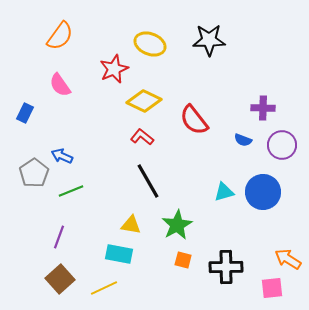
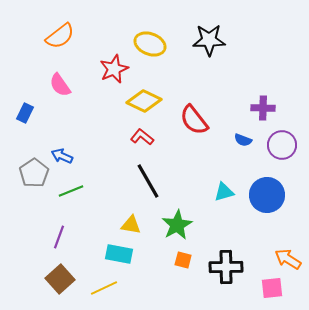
orange semicircle: rotated 16 degrees clockwise
blue circle: moved 4 px right, 3 px down
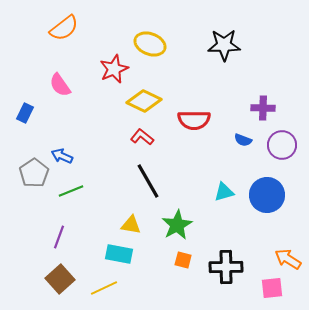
orange semicircle: moved 4 px right, 8 px up
black star: moved 15 px right, 5 px down
red semicircle: rotated 52 degrees counterclockwise
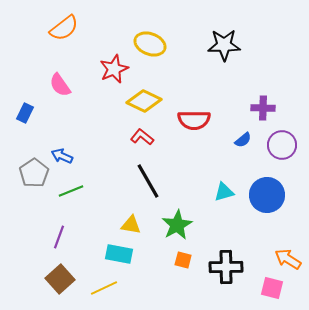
blue semicircle: rotated 60 degrees counterclockwise
pink square: rotated 20 degrees clockwise
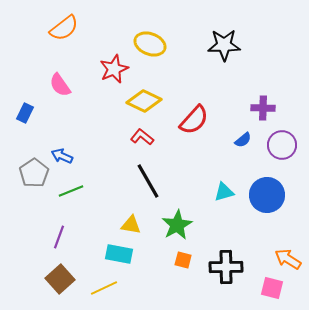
red semicircle: rotated 48 degrees counterclockwise
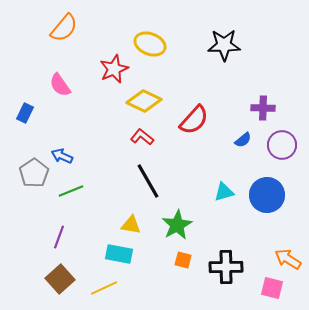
orange semicircle: rotated 12 degrees counterclockwise
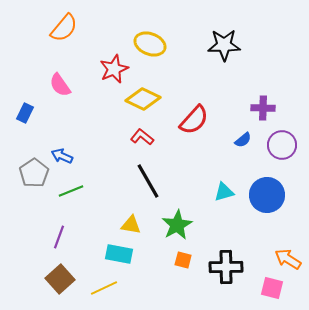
yellow diamond: moved 1 px left, 2 px up
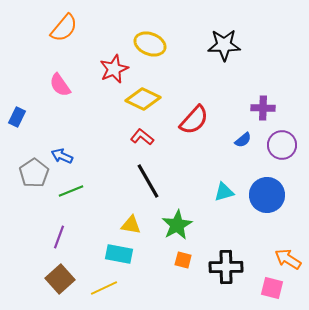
blue rectangle: moved 8 px left, 4 px down
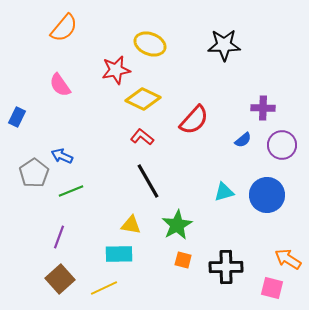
red star: moved 2 px right, 1 px down; rotated 12 degrees clockwise
cyan rectangle: rotated 12 degrees counterclockwise
